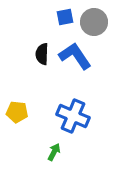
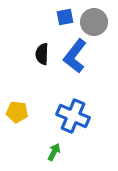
blue L-shape: rotated 108 degrees counterclockwise
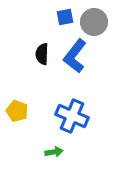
yellow pentagon: moved 1 px up; rotated 15 degrees clockwise
blue cross: moved 1 px left
green arrow: rotated 54 degrees clockwise
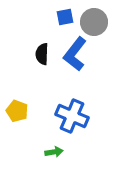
blue L-shape: moved 2 px up
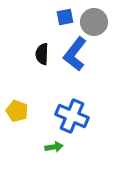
green arrow: moved 5 px up
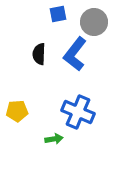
blue square: moved 7 px left, 3 px up
black semicircle: moved 3 px left
yellow pentagon: rotated 25 degrees counterclockwise
blue cross: moved 6 px right, 4 px up
green arrow: moved 8 px up
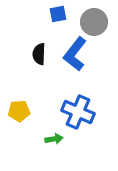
yellow pentagon: moved 2 px right
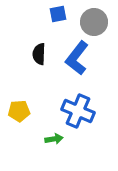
blue L-shape: moved 2 px right, 4 px down
blue cross: moved 1 px up
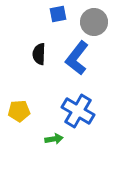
blue cross: rotated 8 degrees clockwise
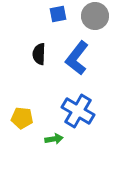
gray circle: moved 1 px right, 6 px up
yellow pentagon: moved 3 px right, 7 px down; rotated 10 degrees clockwise
